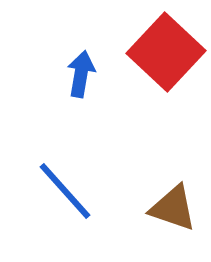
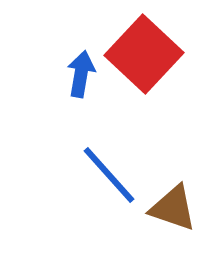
red square: moved 22 px left, 2 px down
blue line: moved 44 px right, 16 px up
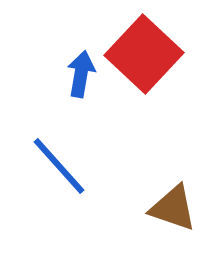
blue line: moved 50 px left, 9 px up
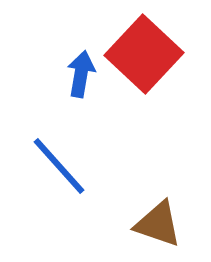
brown triangle: moved 15 px left, 16 px down
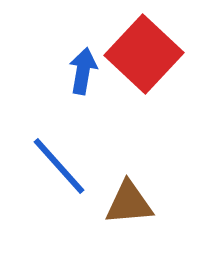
blue arrow: moved 2 px right, 3 px up
brown triangle: moved 29 px left, 21 px up; rotated 24 degrees counterclockwise
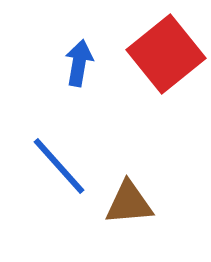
red square: moved 22 px right; rotated 8 degrees clockwise
blue arrow: moved 4 px left, 8 px up
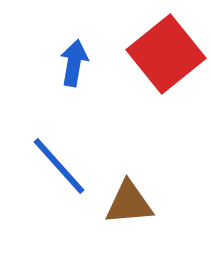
blue arrow: moved 5 px left
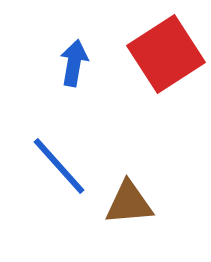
red square: rotated 6 degrees clockwise
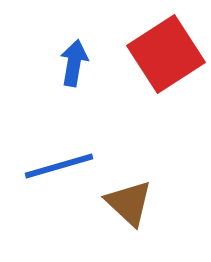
blue line: rotated 64 degrees counterclockwise
brown triangle: rotated 48 degrees clockwise
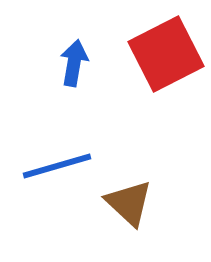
red square: rotated 6 degrees clockwise
blue line: moved 2 px left
